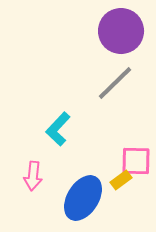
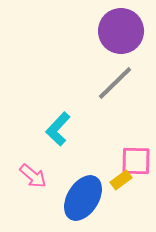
pink arrow: rotated 56 degrees counterclockwise
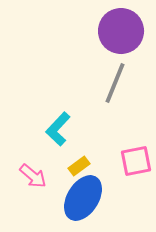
gray line: rotated 24 degrees counterclockwise
pink square: rotated 12 degrees counterclockwise
yellow rectangle: moved 42 px left, 14 px up
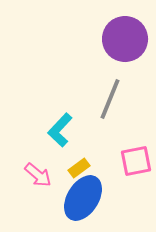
purple circle: moved 4 px right, 8 px down
gray line: moved 5 px left, 16 px down
cyan L-shape: moved 2 px right, 1 px down
yellow rectangle: moved 2 px down
pink arrow: moved 5 px right, 1 px up
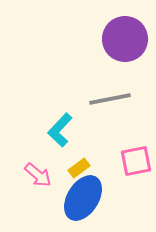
gray line: rotated 57 degrees clockwise
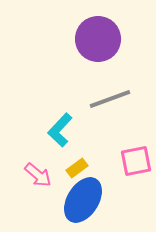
purple circle: moved 27 px left
gray line: rotated 9 degrees counterclockwise
yellow rectangle: moved 2 px left
blue ellipse: moved 2 px down
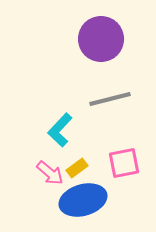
purple circle: moved 3 px right
gray line: rotated 6 degrees clockwise
pink square: moved 12 px left, 2 px down
pink arrow: moved 12 px right, 2 px up
blue ellipse: rotated 42 degrees clockwise
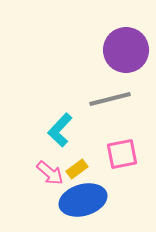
purple circle: moved 25 px right, 11 px down
pink square: moved 2 px left, 9 px up
yellow rectangle: moved 1 px down
